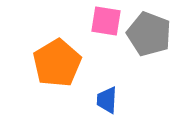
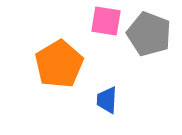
orange pentagon: moved 2 px right, 1 px down
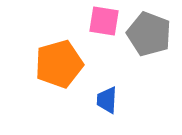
pink square: moved 2 px left
orange pentagon: rotated 15 degrees clockwise
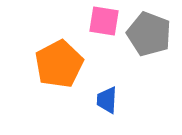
orange pentagon: rotated 12 degrees counterclockwise
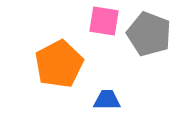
blue trapezoid: rotated 88 degrees clockwise
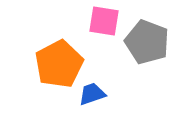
gray pentagon: moved 2 px left, 8 px down
blue trapezoid: moved 15 px left, 6 px up; rotated 20 degrees counterclockwise
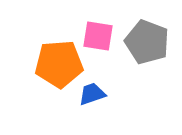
pink square: moved 6 px left, 15 px down
orange pentagon: rotated 24 degrees clockwise
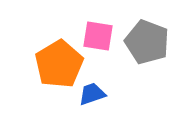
orange pentagon: rotated 27 degrees counterclockwise
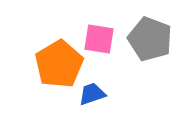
pink square: moved 1 px right, 3 px down
gray pentagon: moved 3 px right, 3 px up
